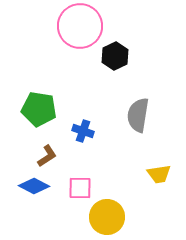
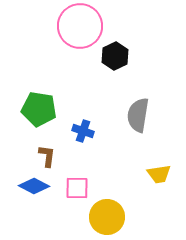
brown L-shape: rotated 50 degrees counterclockwise
pink square: moved 3 px left
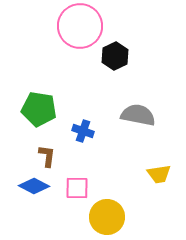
gray semicircle: rotated 92 degrees clockwise
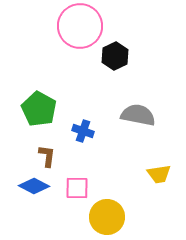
green pentagon: rotated 20 degrees clockwise
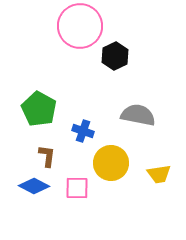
yellow circle: moved 4 px right, 54 px up
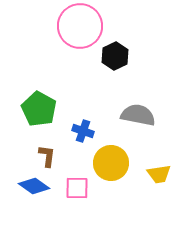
blue diamond: rotated 8 degrees clockwise
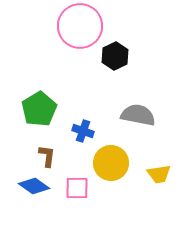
green pentagon: rotated 12 degrees clockwise
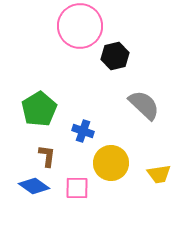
black hexagon: rotated 12 degrees clockwise
gray semicircle: moved 6 px right, 10 px up; rotated 32 degrees clockwise
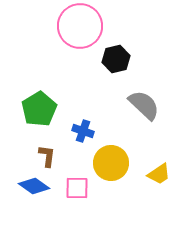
black hexagon: moved 1 px right, 3 px down
yellow trapezoid: rotated 25 degrees counterclockwise
